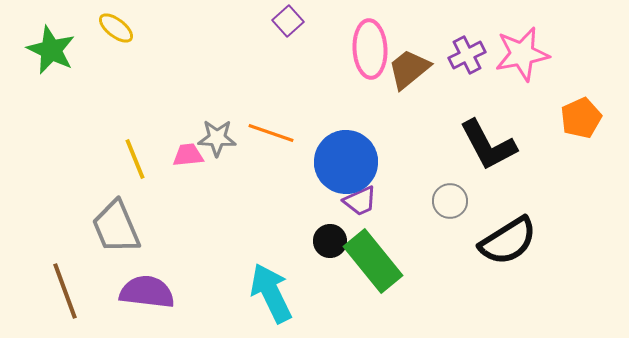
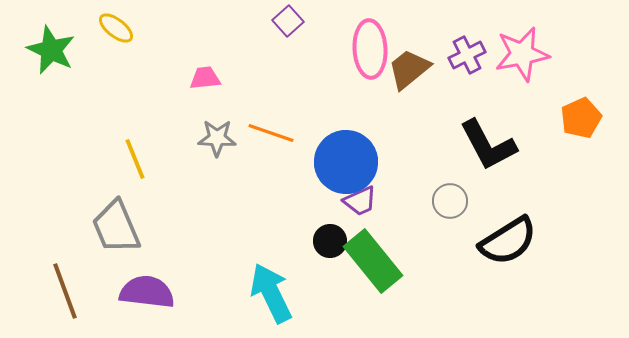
pink trapezoid: moved 17 px right, 77 px up
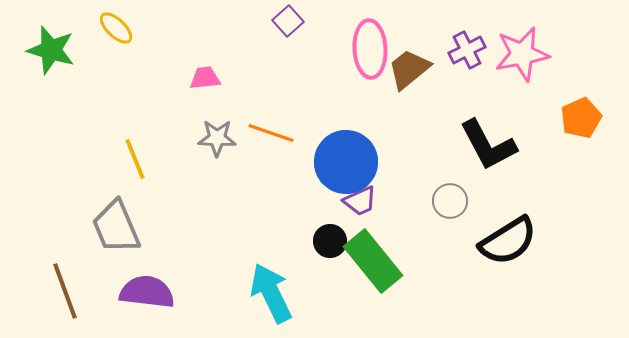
yellow ellipse: rotated 6 degrees clockwise
green star: rotated 9 degrees counterclockwise
purple cross: moved 5 px up
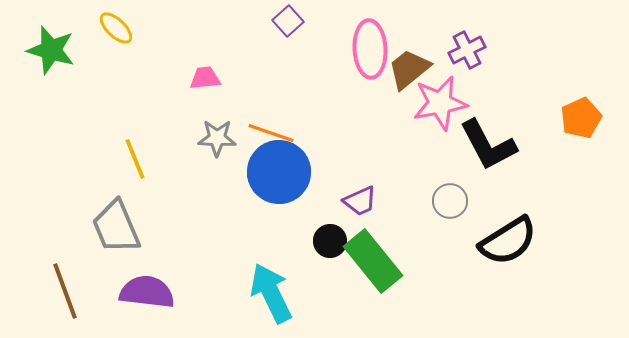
pink star: moved 82 px left, 49 px down
blue circle: moved 67 px left, 10 px down
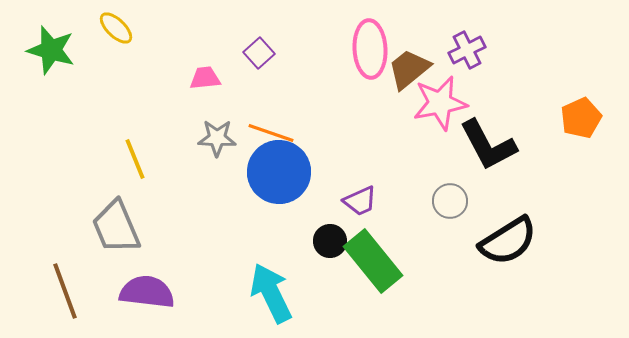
purple square: moved 29 px left, 32 px down
